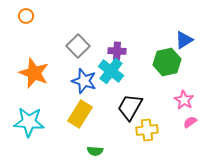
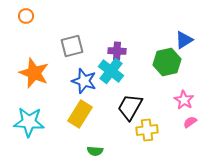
gray square: moved 6 px left; rotated 30 degrees clockwise
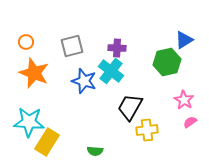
orange circle: moved 26 px down
purple cross: moved 3 px up
yellow rectangle: moved 33 px left, 28 px down
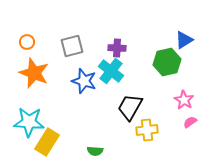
orange circle: moved 1 px right
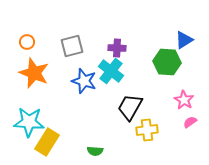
green hexagon: rotated 16 degrees clockwise
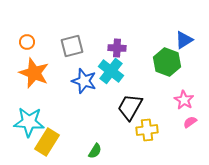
green hexagon: rotated 16 degrees clockwise
green semicircle: rotated 63 degrees counterclockwise
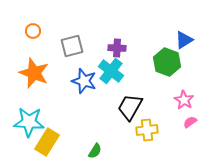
orange circle: moved 6 px right, 11 px up
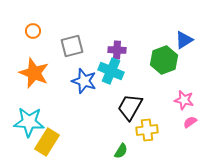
purple cross: moved 2 px down
green hexagon: moved 3 px left, 2 px up; rotated 20 degrees clockwise
cyan cross: rotated 15 degrees counterclockwise
pink star: rotated 18 degrees counterclockwise
green semicircle: moved 26 px right
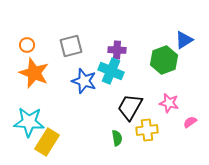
orange circle: moved 6 px left, 14 px down
gray square: moved 1 px left
pink star: moved 15 px left, 3 px down
green semicircle: moved 4 px left, 13 px up; rotated 42 degrees counterclockwise
